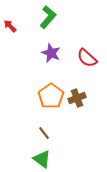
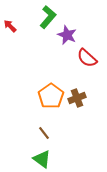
purple star: moved 16 px right, 18 px up
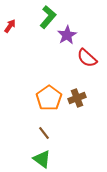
red arrow: rotated 80 degrees clockwise
purple star: rotated 18 degrees clockwise
orange pentagon: moved 2 px left, 2 px down
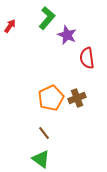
green L-shape: moved 1 px left, 1 px down
purple star: rotated 18 degrees counterclockwise
red semicircle: rotated 40 degrees clockwise
orange pentagon: moved 2 px right; rotated 10 degrees clockwise
green triangle: moved 1 px left
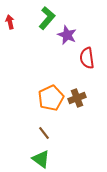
red arrow: moved 4 px up; rotated 48 degrees counterclockwise
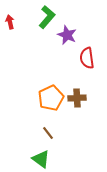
green L-shape: moved 1 px up
brown cross: rotated 18 degrees clockwise
brown line: moved 4 px right
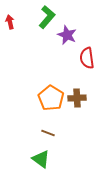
orange pentagon: rotated 15 degrees counterclockwise
brown line: rotated 32 degrees counterclockwise
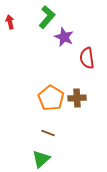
purple star: moved 3 px left, 2 px down
green triangle: rotated 42 degrees clockwise
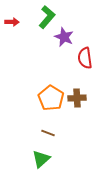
red arrow: moved 2 px right; rotated 104 degrees clockwise
red semicircle: moved 2 px left
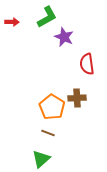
green L-shape: rotated 20 degrees clockwise
red semicircle: moved 2 px right, 6 px down
orange pentagon: moved 1 px right, 9 px down
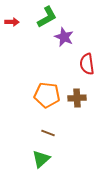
orange pentagon: moved 5 px left, 12 px up; rotated 25 degrees counterclockwise
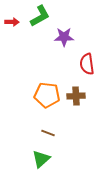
green L-shape: moved 7 px left, 1 px up
purple star: rotated 24 degrees counterclockwise
brown cross: moved 1 px left, 2 px up
